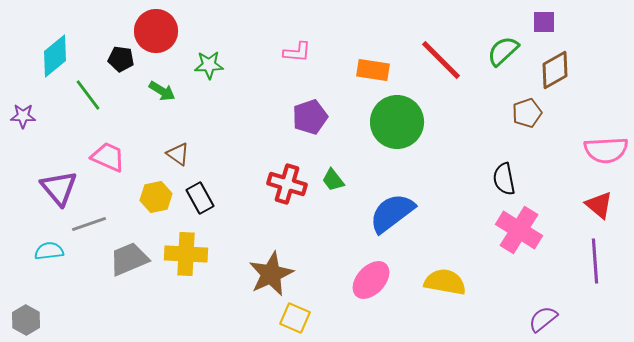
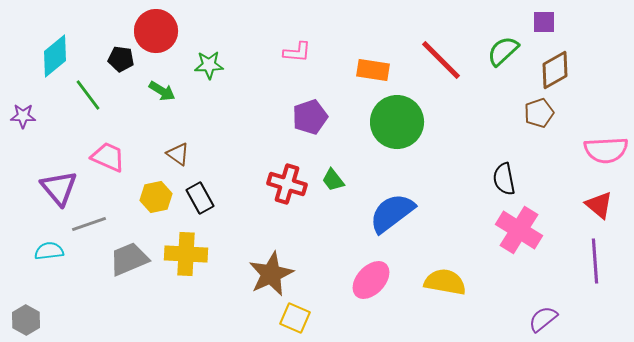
brown pentagon: moved 12 px right
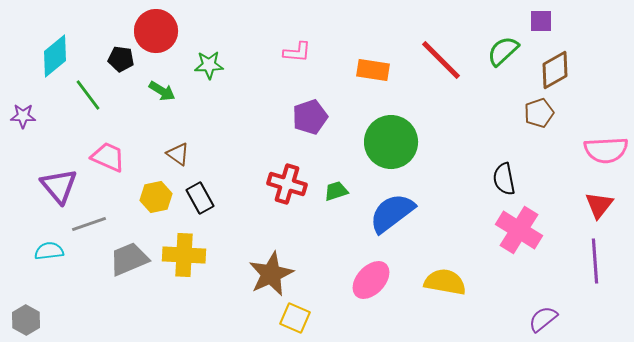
purple square: moved 3 px left, 1 px up
green circle: moved 6 px left, 20 px down
green trapezoid: moved 3 px right, 11 px down; rotated 110 degrees clockwise
purple triangle: moved 2 px up
red triangle: rotated 28 degrees clockwise
yellow cross: moved 2 px left, 1 px down
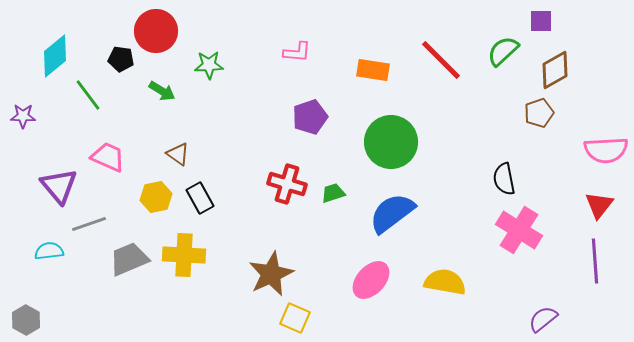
green trapezoid: moved 3 px left, 2 px down
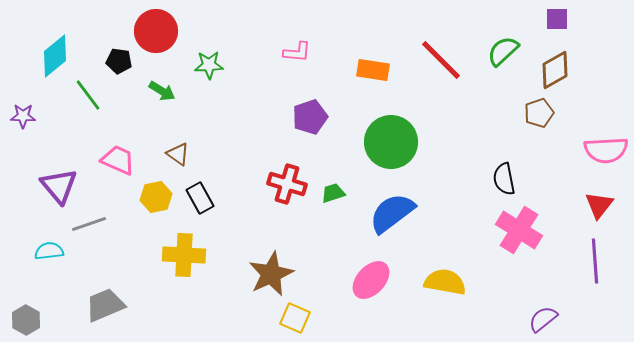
purple square: moved 16 px right, 2 px up
black pentagon: moved 2 px left, 2 px down
pink trapezoid: moved 10 px right, 3 px down
gray trapezoid: moved 24 px left, 46 px down
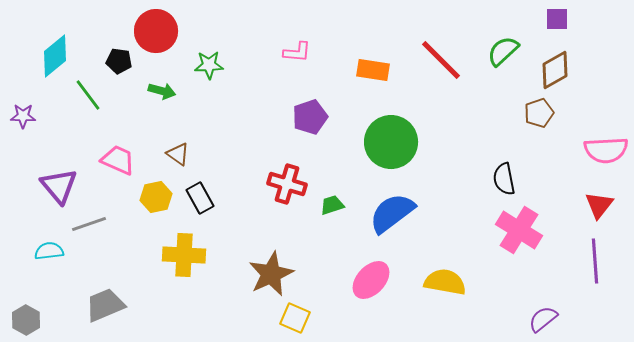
green arrow: rotated 16 degrees counterclockwise
green trapezoid: moved 1 px left, 12 px down
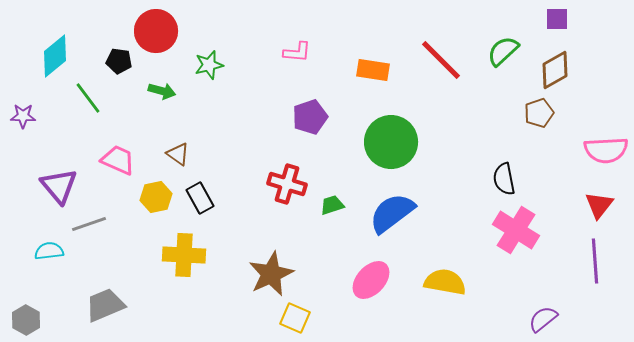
green star: rotated 12 degrees counterclockwise
green line: moved 3 px down
pink cross: moved 3 px left
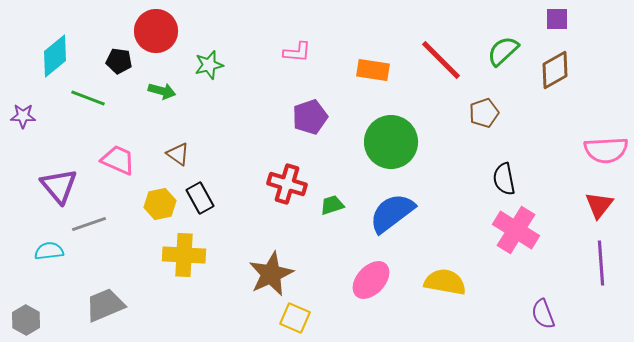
green line: rotated 32 degrees counterclockwise
brown pentagon: moved 55 px left
yellow hexagon: moved 4 px right, 7 px down
purple line: moved 6 px right, 2 px down
purple semicircle: moved 5 px up; rotated 72 degrees counterclockwise
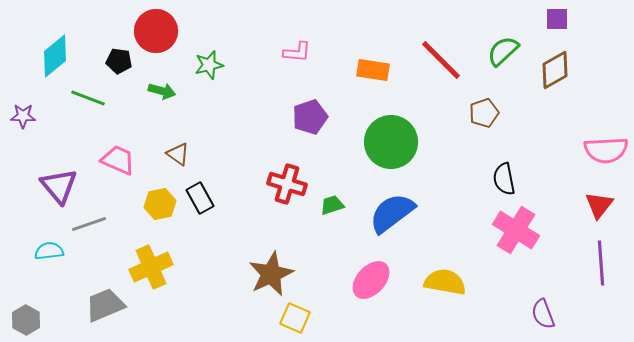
yellow cross: moved 33 px left, 12 px down; rotated 27 degrees counterclockwise
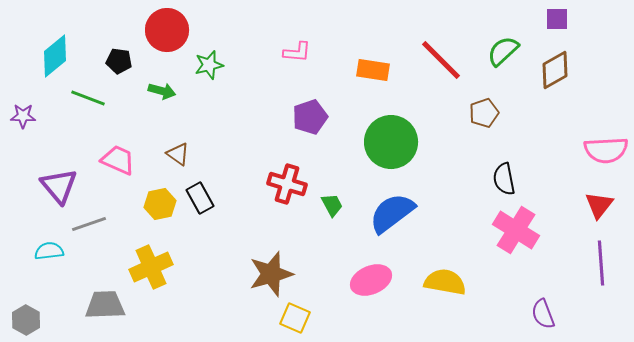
red circle: moved 11 px right, 1 px up
green trapezoid: rotated 80 degrees clockwise
brown star: rotated 9 degrees clockwise
pink ellipse: rotated 24 degrees clockwise
gray trapezoid: rotated 21 degrees clockwise
